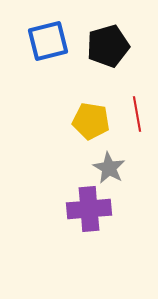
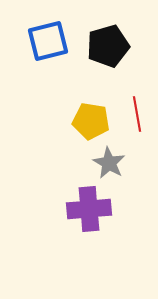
gray star: moved 5 px up
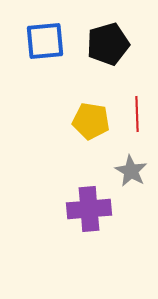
blue square: moved 3 px left; rotated 9 degrees clockwise
black pentagon: moved 2 px up
red line: rotated 8 degrees clockwise
gray star: moved 22 px right, 8 px down
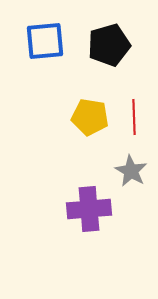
black pentagon: moved 1 px right, 1 px down
red line: moved 3 px left, 3 px down
yellow pentagon: moved 1 px left, 4 px up
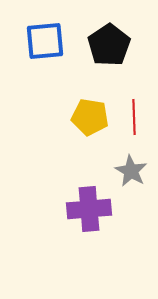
black pentagon: rotated 18 degrees counterclockwise
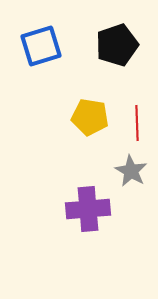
blue square: moved 4 px left, 5 px down; rotated 12 degrees counterclockwise
black pentagon: moved 8 px right; rotated 15 degrees clockwise
red line: moved 3 px right, 6 px down
purple cross: moved 1 px left
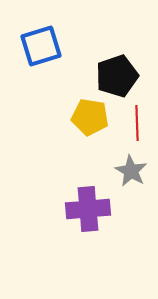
black pentagon: moved 31 px down
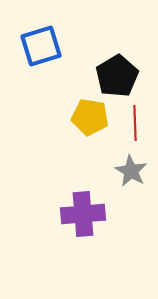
black pentagon: rotated 12 degrees counterclockwise
red line: moved 2 px left
purple cross: moved 5 px left, 5 px down
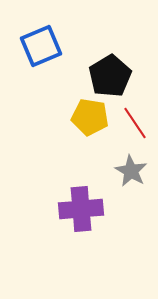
blue square: rotated 6 degrees counterclockwise
black pentagon: moved 7 px left
red line: rotated 32 degrees counterclockwise
purple cross: moved 2 px left, 5 px up
